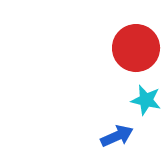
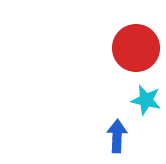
blue arrow: rotated 64 degrees counterclockwise
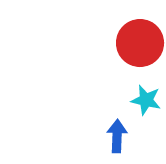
red circle: moved 4 px right, 5 px up
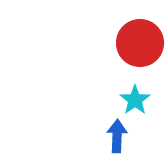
cyan star: moved 11 px left; rotated 24 degrees clockwise
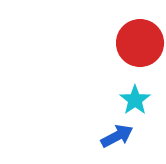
blue arrow: rotated 60 degrees clockwise
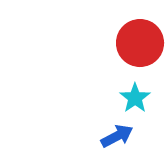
cyan star: moved 2 px up
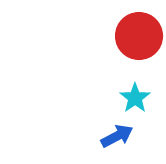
red circle: moved 1 px left, 7 px up
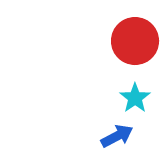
red circle: moved 4 px left, 5 px down
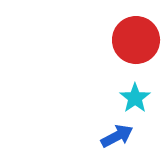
red circle: moved 1 px right, 1 px up
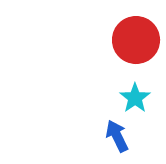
blue arrow: rotated 88 degrees counterclockwise
